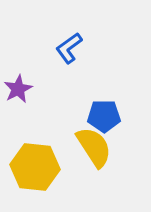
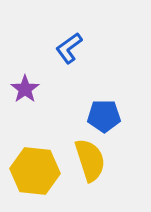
purple star: moved 7 px right; rotated 8 degrees counterclockwise
yellow semicircle: moved 4 px left, 13 px down; rotated 15 degrees clockwise
yellow hexagon: moved 4 px down
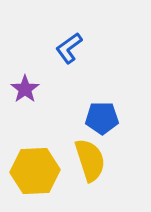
blue pentagon: moved 2 px left, 2 px down
yellow hexagon: rotated 9 degrees counterclockwise
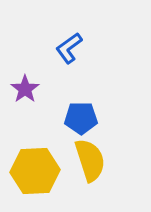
blue pentagon: moved 21 px left
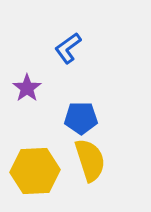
blue L-shape: moved 1 px left
purple star: moved 2 px right, 1 px up
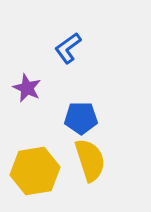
purple star: rotated 12 degrees counterclockwise
yellow hexagon: rotated 6 degrees counterclockwise
